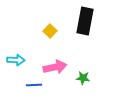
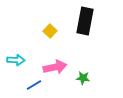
blue line: rotated 28 degrees counterclockwise
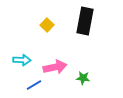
yellow square: moved 3 px left, 6 px up
cyan arrow: moved 6 px right
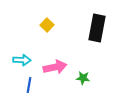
black rectangle: moved 12 px right, 7 px down
blue line: moved 5 px left; rotated 49 degrees counterclockwise
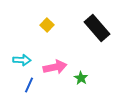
black rectangle: rotated 52 degrees counterclockwise
green star: moved 2 px left; rotated 24 degrees clockwise
blue line: rotated 14 degrees clockwise
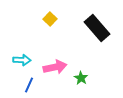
yellow square: moved 3 px right, 6 px up
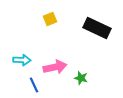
yellow square: rotated 24 degrees clockwise
black rectangle: rotated 24 degrees counterclockwise
green star: rotated 16 degrees counterclockwise
blue line: moved 5 px right; rotated 49 degrees counterclockwise
